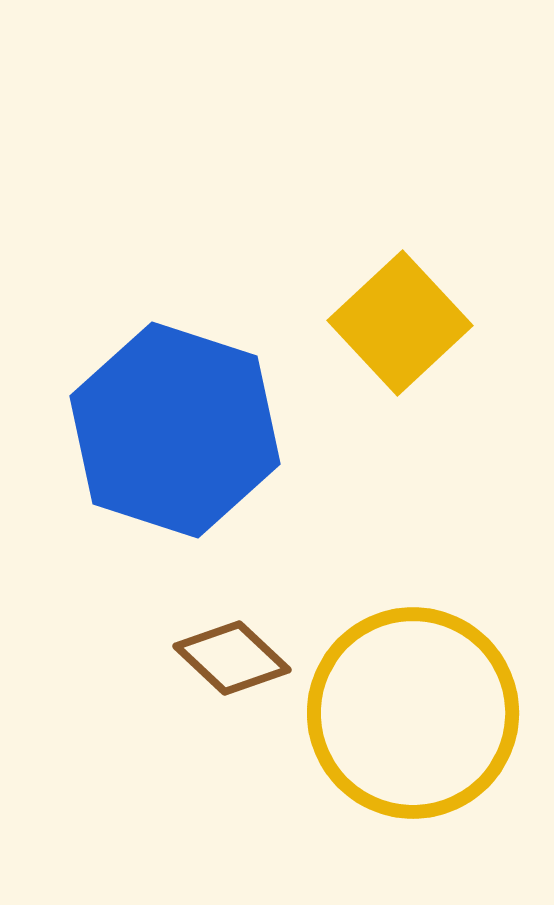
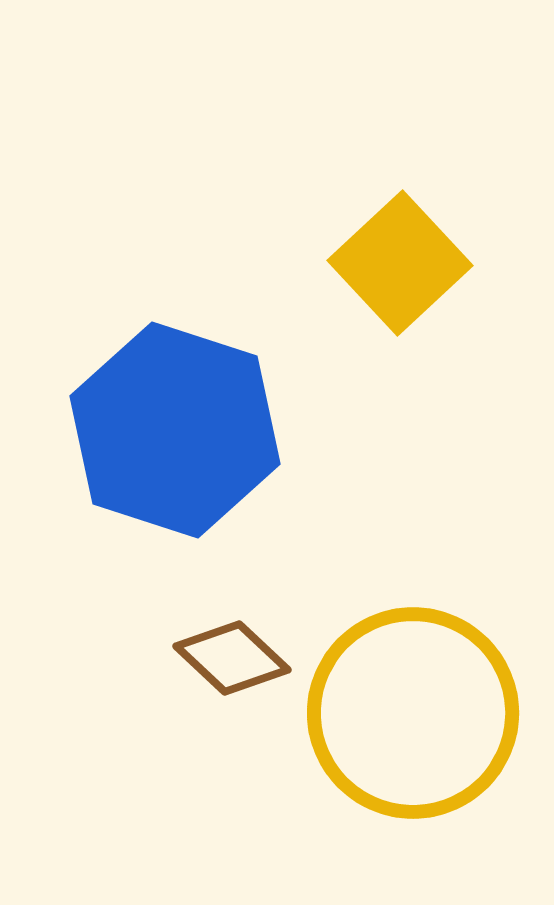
yellow square: moved 60 px up
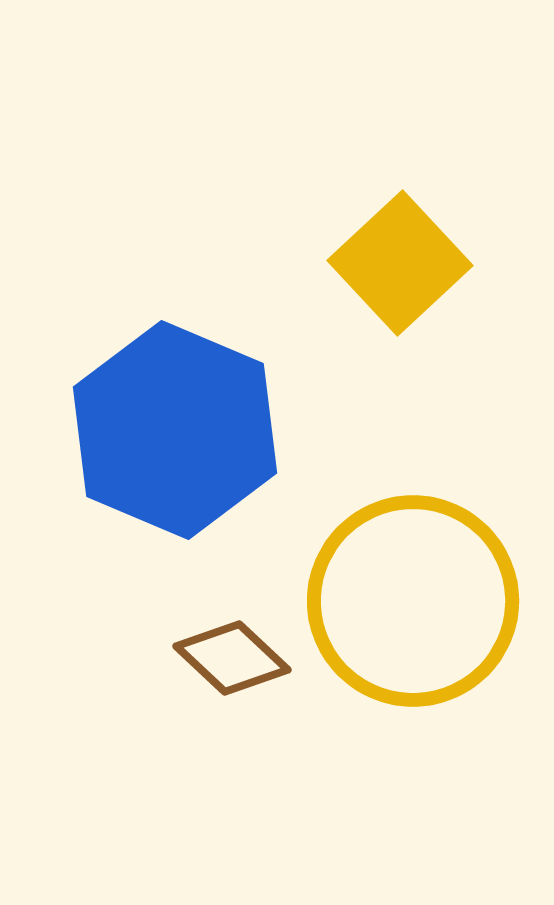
blue hexagon: rotated 5 degrees clockwise
yellow circle: moved 112 px up
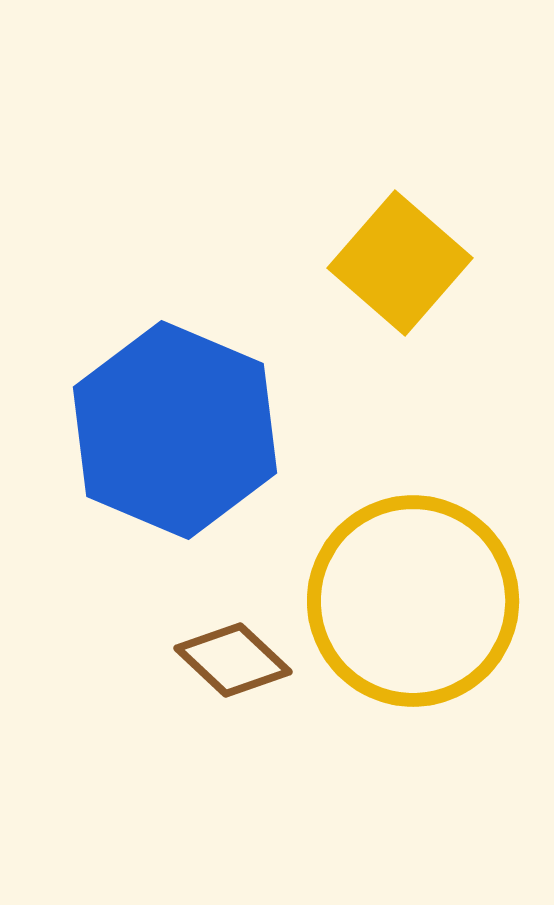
yellow square: rotated 6 degrees counterclockwise
brown diamond: moved 1 px right, 2 px down
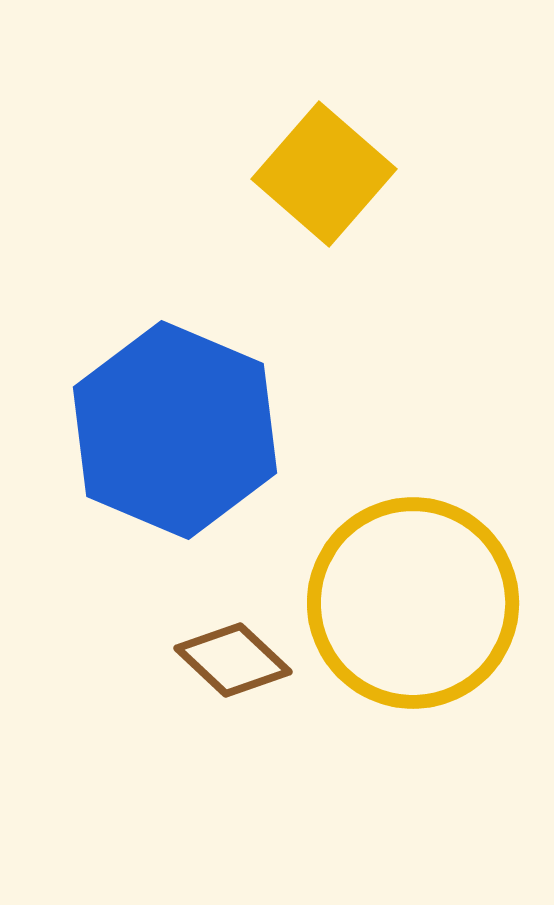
yellow square: moved 76 px left, 89 px up
yellow circle: moved 2 px down
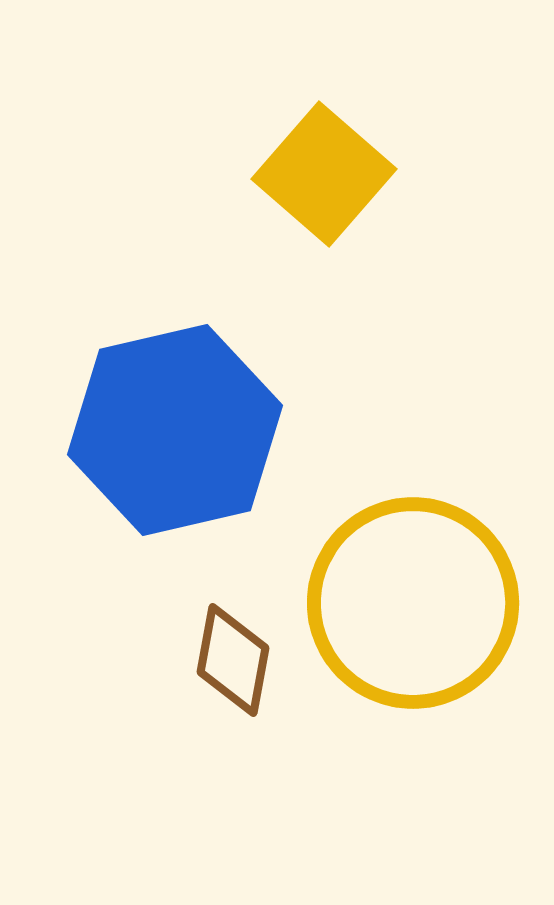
blue hexagon: rotated 24 degrees clockwise
brown diamond: rotated 57 degrees clockwise
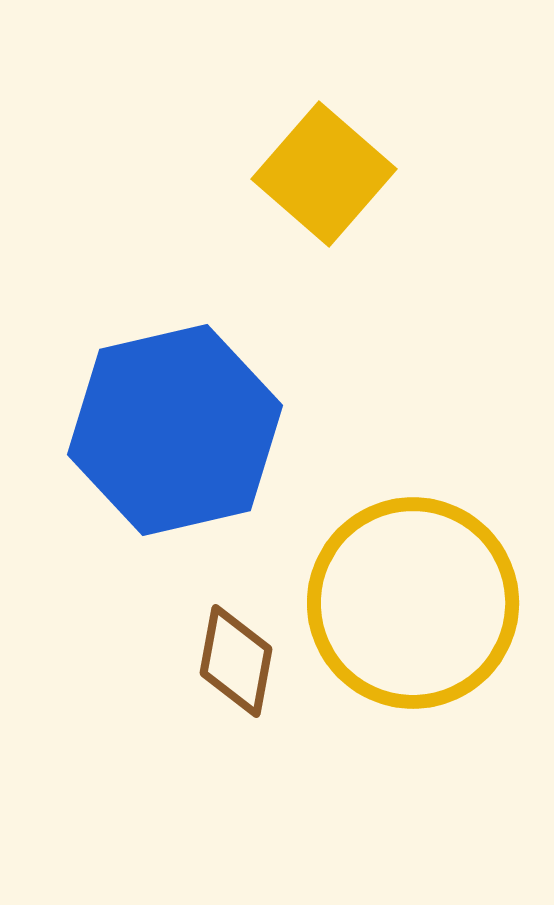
brown diamond: moved 3 px right, 1 px down
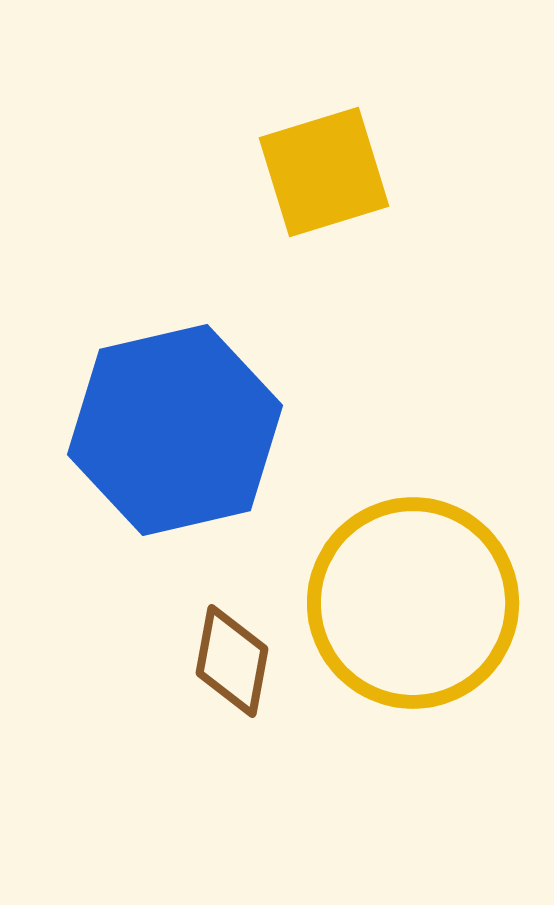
yellow square: moved 2 px up; rotated 32 degrees clockwise
brown diamond: moved 4 px left
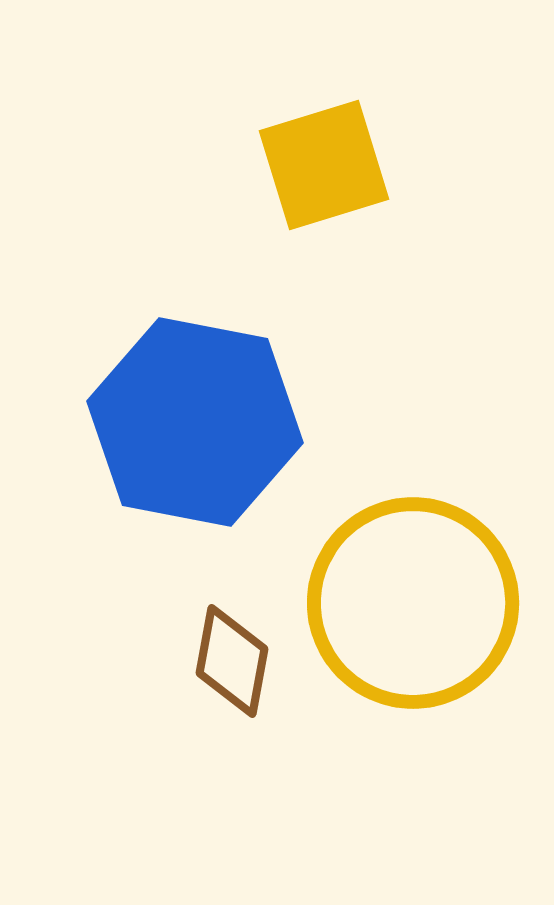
yellow square: moved 7 px up
blue hexagon: moved 20 px right, 8 px up; rotated 24 degrees clockwise
